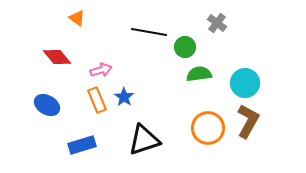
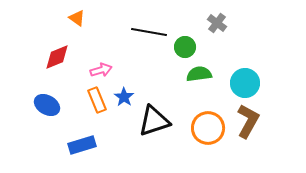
red diamond: rotated 72 degrees counterclockwise
black triangle: moved 10 px right, 19 px up
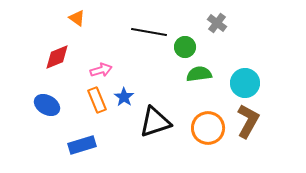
black triangle: moved 1 px right, 1 px down
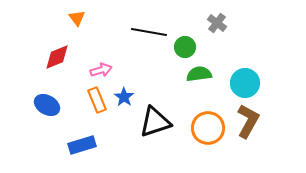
orange triangle: rotated 18 degrees clockwise
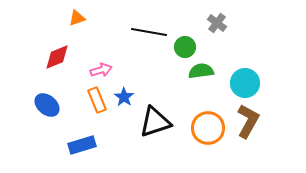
orange triangle: rotated 48 degrees clockwise
green semicircle: moved 2 px right, 3 px up
blue ellipse: rotated 10 degrees clockwise
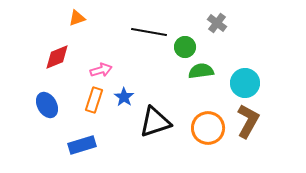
orange rectangle: moved 3 px left; rotated 40 degrees clockwise
blue ellipse: rotated 20 degrees clockwise
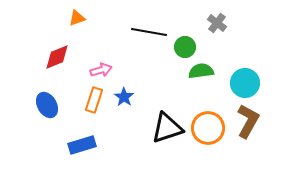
black triangle: moved 12 px right, 6 px down
